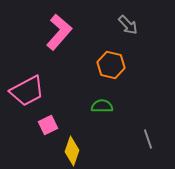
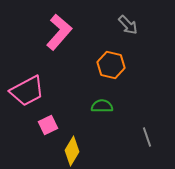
gray line: moved 1 px left, 2 px up
yellow diamond: rotated 12 degrees clockwise
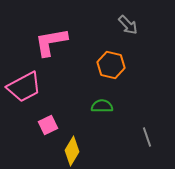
pink L-shape: moved 8 px left, 10 px down; rotated 141 degrees counterclockwise
pink trapezoid: moved 3 px left, 4 px up
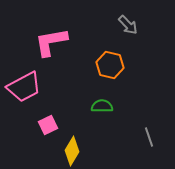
orange hexagon: moved 1 px left
gray line: moved 2 px right
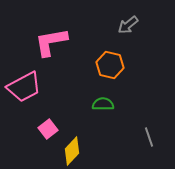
gray arrow: rotated 95 degrees clockwise
green semicircle: moved 1 px right, 2 px up
pink square: moved 4 px down; rotated 12 degrees counterclockwise
yellow diamond: rotated 12 degrees clockwise
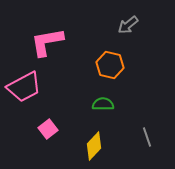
pink L-shape: moved 4 px left
gray line: moved 2 px left
yellow diamond: moved 22 px right, 5 px up
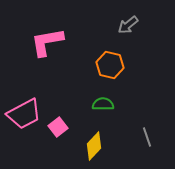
pink trapezoid: moved 27 px down
pink square: moved 10 px right, 2 px up
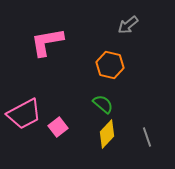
green semicircle: rotated 40 degrees clockwise
yellow diamond: moved 13 px right, 12 px up
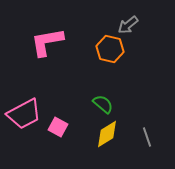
orange hexagon: moved 16 px up
pink square: rotated 24 degrees counterclockwise
yellow diamond: rotated 16 degrees clockwise
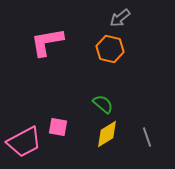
gray arrow: moved 8 px left, 7 px up
pink trapezoid: moved 28 px down
pink square: rotated 18 degrees counterclockwise
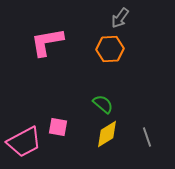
gray arrow: rotated 15 degrees counterclockwise
orange hexagon: rotated 16 degrees counterclockwise
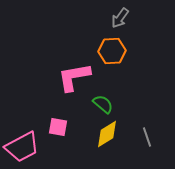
pink L-shape: moved 27 px right, 35 px down
orange hexagon: moved 2 px right, 2 px down
pink trapezoid: moved 2 px left, 5 px down
